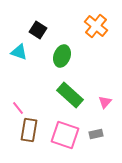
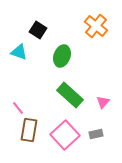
pink triangle: moved 2 px left
pink square: rotated 28 degrees clockwise
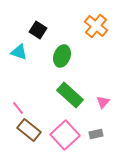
brown rectangle: rotated 60 degrees counterclockwise
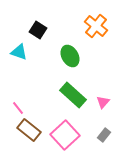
green ellipse: moved 8 px right; rotated 50 degrees counterclockwise
green rectangle: moved 3 px right
gray rectangle: moved 8 px right, 1 px down; rotated 40 degrees counterclockwise
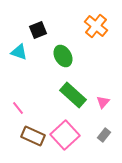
black square: rotated 36 degrees clockwise
green ellipse: moved 7 px left
brown rectangle: moved 4 px right, 6 px down; rotated 15 degrees counterclockwise
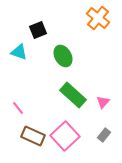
orange cross: moved 2 px right, 8 px up
pink square: moved 1 px down
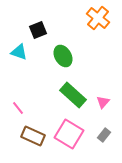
pink square: moved 4 px right, 2 px up; rotated 16 degrees counterclockwise
